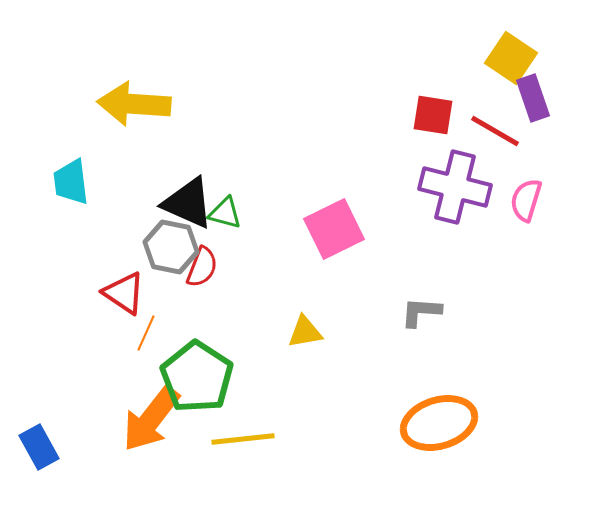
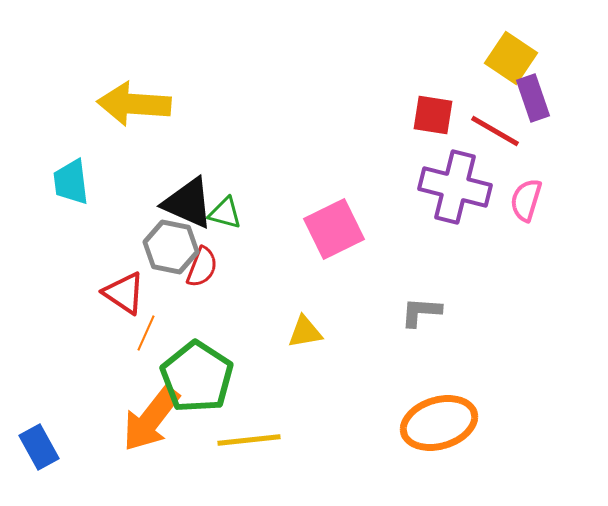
yellow line: moved 6 px right, 1 px down
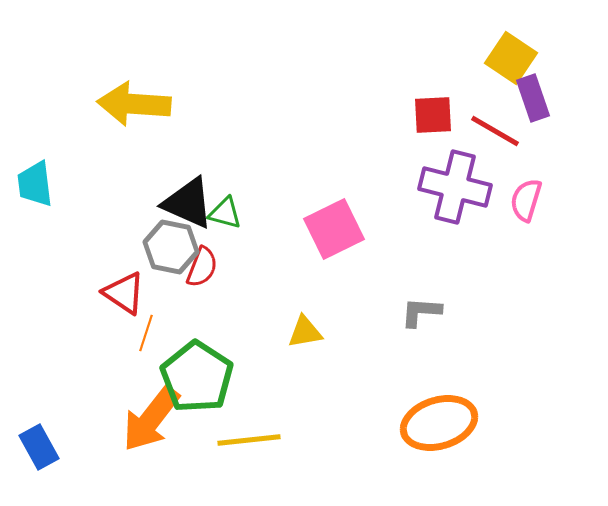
red square: rotated 12 degrees counterclockwise
cyan trapezoid: moved 36 px left, 2 px down
orange line: rotated 6 degrees counterclockwise
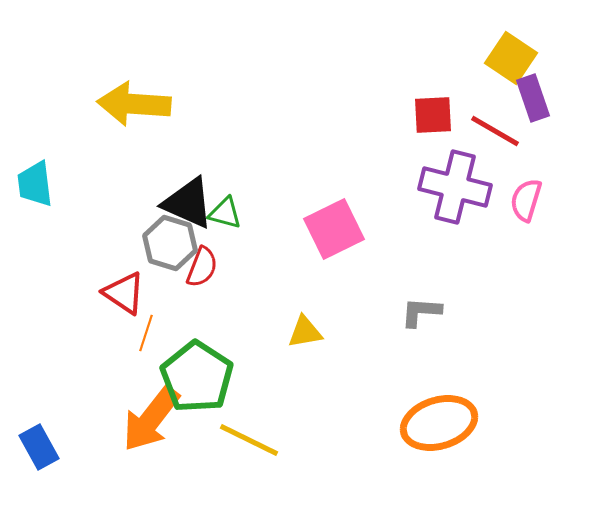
gray hexagon: moved 1 px left, 4 px up; rotated 6 degrees clockwise
yellow line: rotated 32 degrees clockwise
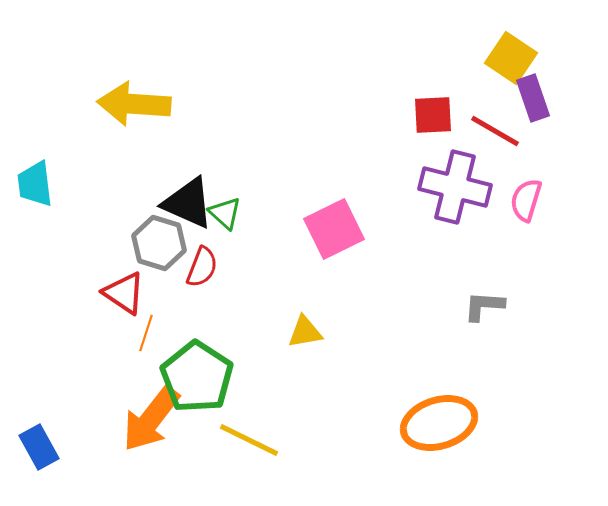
green triangle: rotated 27 degrees clockwise
gray hexagon: moved 11 px left
gray L-shape: moved 63 px right, 6 px up
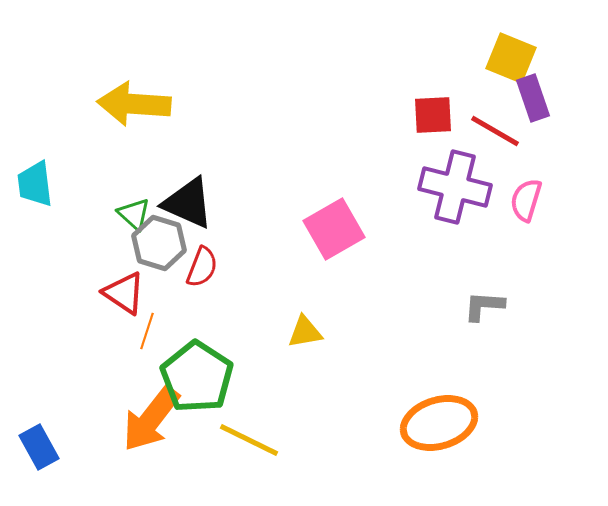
yellow square: rotated 12 degrees counterclockwise
green triangle: moved 91 px left, 1 px down
pink square: rotated 4 degrees counterclockwise
orange line: moved 1 px right, 2 px up
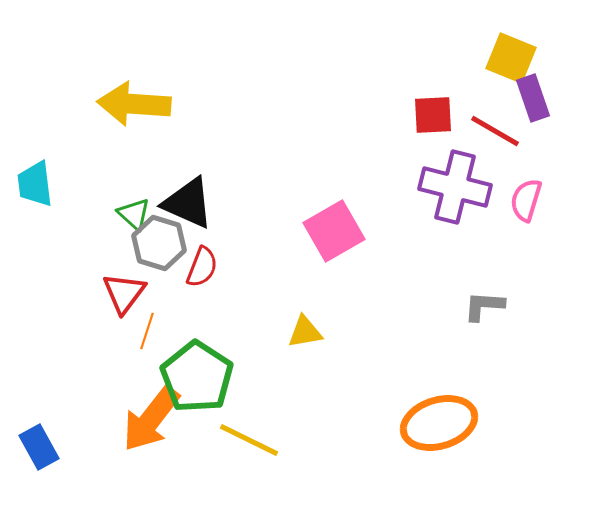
pink square: moved 2 px down
red triangle: rotated 33 degrees clockwise
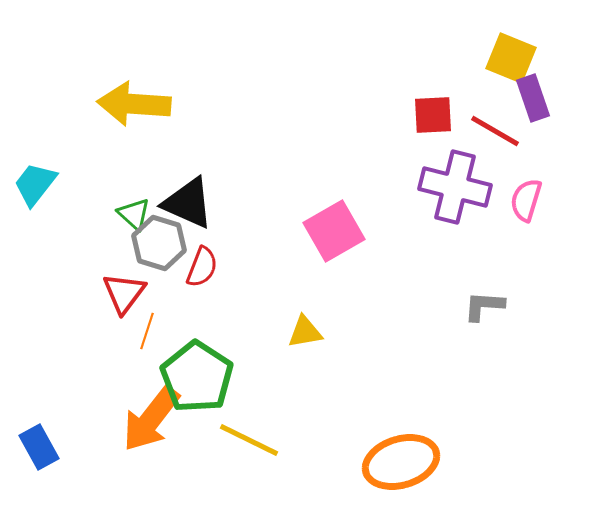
cyan trapezoid: rotated 45 degrees clockwise
orange ellipse: moved 38 px left, 39 px down
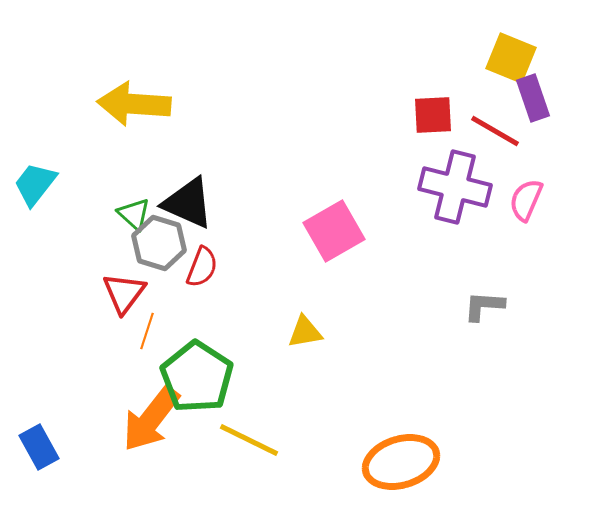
pink semicircle: rotated 6 degrees clockwise
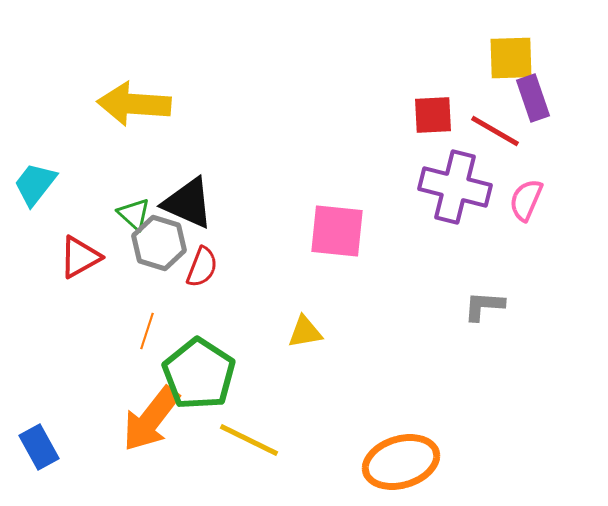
yellow square: rotated 24 degrees counterclockwise
pink square: moved 3 px right; rotated 36 degrees clockwise
red triangle: moved 44 px left, 36 px up; rotated 24 degrees clockwise
green pentagon: moved 2 px right, 3 px up
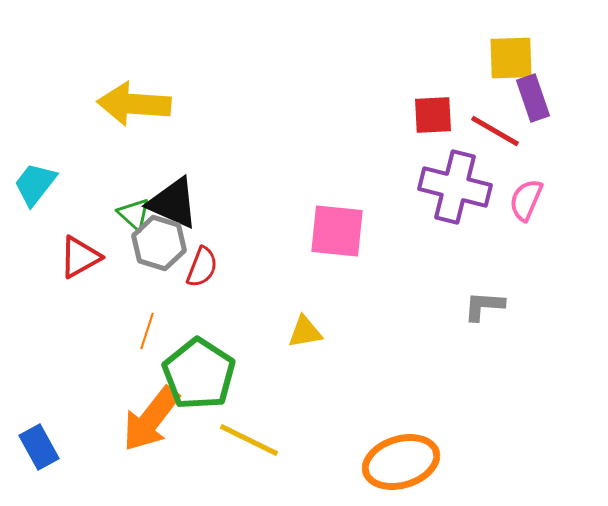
black triangle: moved 15 px left
